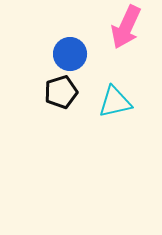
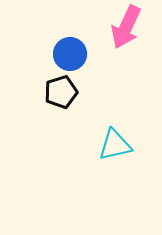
cyan triangle: moved 43 px down
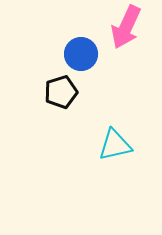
blue circle: moved 11 px right
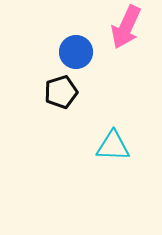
blue circle: moved 5 px left, 2 px up
cyan triangle: moved 2 px left, 1 px down; rotated 15 degrees clockwise
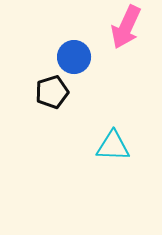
blue circle: moved 2 px left, 5 px down
black pentagon: moved 9 px left
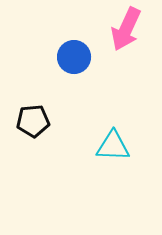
pink arrow: moved 2 px down
black pentagon: moved 19 px left, 29 px down; rotated 12 degrees clockwise
